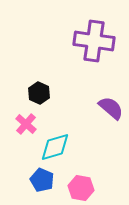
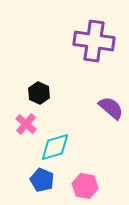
pink hexagon: moved 4 px right, 2 px up
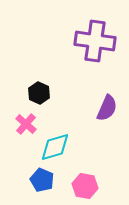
purple cross: moved 1 px right
purple semicircle: moved 4 px left; rotated 72 degrees clockwise
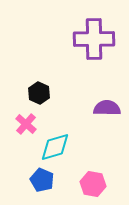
purple cross: moved 1 px left, 2 px up; rotated 9 degrees counterclockwise
purple semicircle: rotated 112 degrees counterclockwise
pink hexagon: moved 8 px right, 2 px up
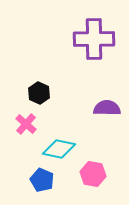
cyan diamond: moved 4 px right, 2 px down; rotated 28 degrees clockwise
pink hexagon: moved 10 px up
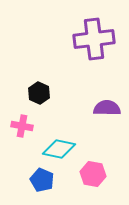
purple cross: rotated 6 degrees counterclockwise
pink cross: moved 4 px left, 2 px down; rotated 30 degrees counterclockwise
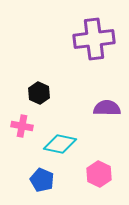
cyan diamond: moved 1 px right, 5 px up
pink hexagon: moved 6 px right; rotated 15 degrees clockwise
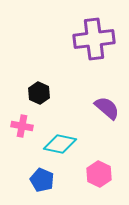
purple semicircle: rotated 40 degrees clockwise
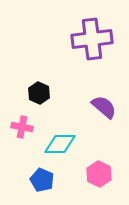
purple cross: moved 2 px left
purple semicircle: moved 3 px left, 1 px up
pink cross: moved 1 px down
cyan diamond: rotated 12 degrees counterclockwise
